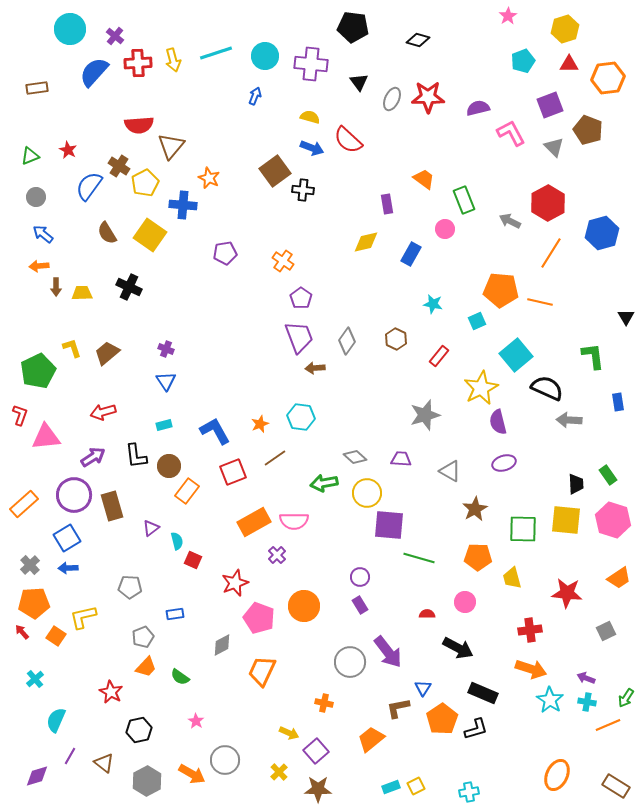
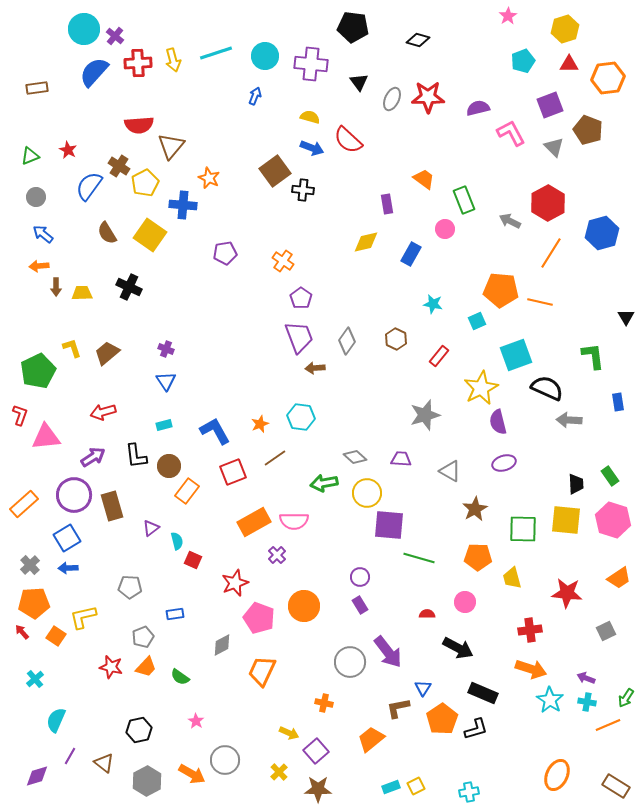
cyan circle at (70, 29): moved 14 px right
cyan square at (516, 355): rotated 20 degrees clockwise
green rectangle at (608, 475): moved 2 px right, 1 px down
red star at (111, 692): moved 25 px up; rotated 15 degrees counterclockwise
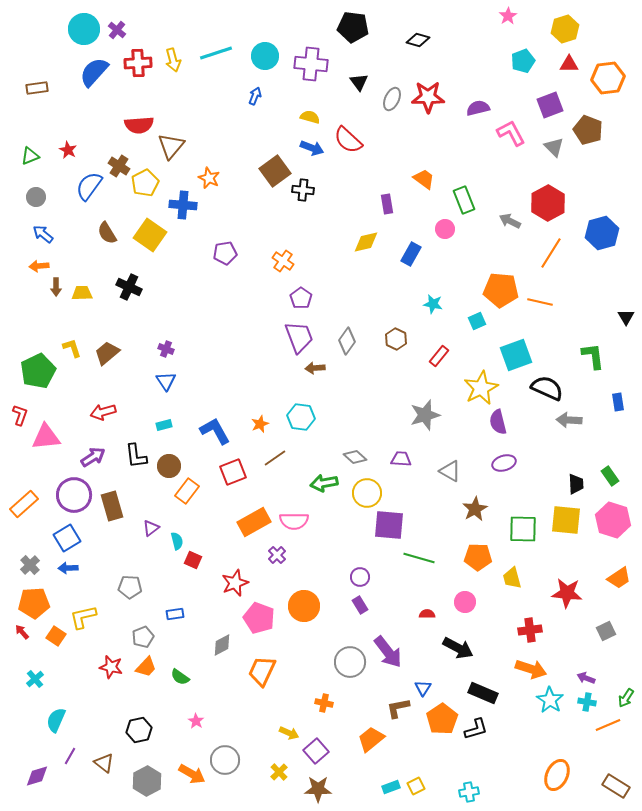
purple cross at (115, 36): moved 2 px right, 6 px up
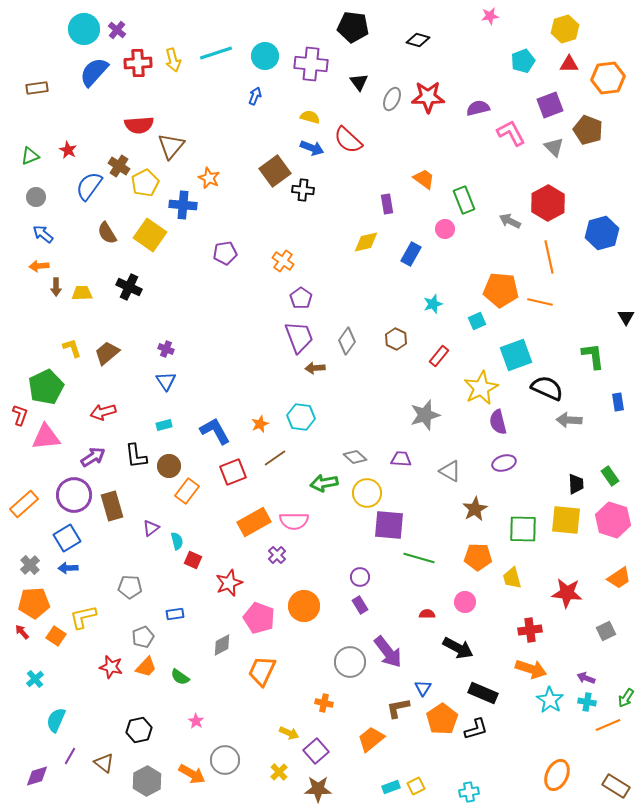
pink star at (508, 16): moved 18 px left; rotated 24 degrees clockwise
orange line at (551, 253): moved 2 px left, 4 px down; rotated 44 degrees counterclockwise
cyan star at (433, 304): rotated 30 degrees counterclockwise
green pentagon at (38, 371): moved 8 px right, 16 px down
red star at (235, 583): moved 6 px left
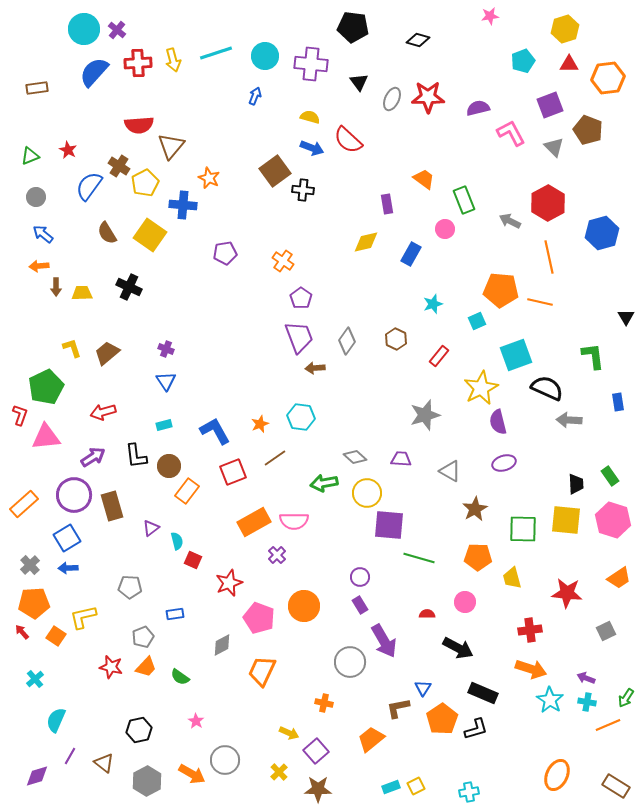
purple arrow at (388, 652): moved 4 px left, 11 px up; rotated 8 degrees clockwise
